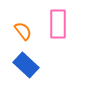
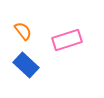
pink rectangle: moved 9 px right, 16 px down; rotated 72 degrees clockwise
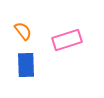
blue rectangle: rotated 45 degrees clockwise
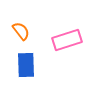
orange semicircle: moved 2 px left
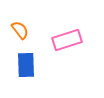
orange semicircle: moved 1 px left, 1 px up
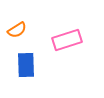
orange semicircle: moved 3 px left; rotated 96 degrees clockwise
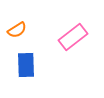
pink rectangle: moved 6 px right, 3 px up; rotated 20 degrees counterclockwise
